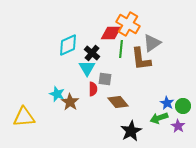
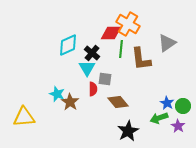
gray triangle: moved 15 px right
black star: moved 3 px left
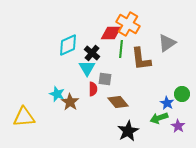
green circle: moved 1 px left, 12 px up
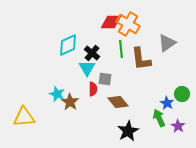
red diamond: moved 11 px up
green line: rotated 12 degrees counterclockwise
green arrow: rotated 84 degrees clockwise
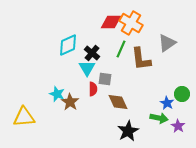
orange cross: moved 3 px right, 1 px up
green line: rotated 30 degrees clockwise
brown diamond: rotated 15 degrees clockwise
green arrow: rotated 126 degrees clockwise
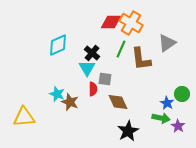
cyan diamond: moved 10 px left
brown star: rotated 12 degrees counterclockwise
green arrow: moved 2 px right
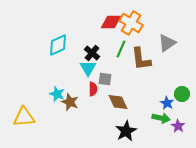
cyan triangle: moved 1 px right
black star: moved 2 px left
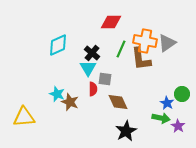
orange cross: moved 14 px right, 18 px down; rotated 20 degrees counterclockwise
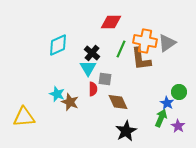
green circle: moved 3 px left, 2 px up
green arrow: rotated 78 degrees counterclockwise
